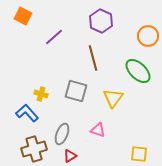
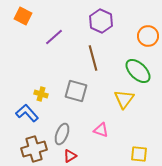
yellow triangle: moved 11 px right, 1 px down
pink triangle: moved 3 px right
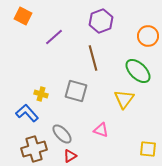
purple hexagon: rotated 15 degrees clockwise
gray ellipse: rotated 65 degrees counterclockwise
yellow square: moved 9 px right, 5 px up
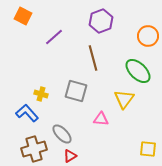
pink triangle: moved 11 px up; rotated 14 degrees counterclockwise
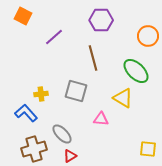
purple hexagon: moved 1 px up; rotated 20 degrees clockwise
green ellipse: moved 2 px left
yellow cross: rotated 24 degrees counterclockwise
yellow triangle: moved 1 px left, 1 px up; rotated 35 degrees counterclockwise
blue L-shape: moved 1 px left
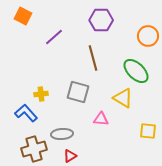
gray square: moved 2 px right, 1 px down
gray ellipse: rotated 50 degrees counterclockwise
yellow square: moved 18 px up
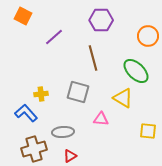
gray ellipse: moved 1 px right, 2 px up
